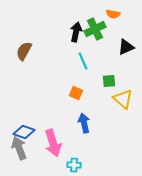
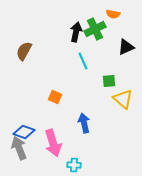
orange square: moved 21 px left, 4 px down
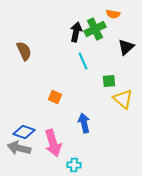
black triangle: rotated 18 degrees counterclockwise
brown semicircle: rotated 126 degrees clockwise
gray arrow: rotated 55 degrees counterclockwise
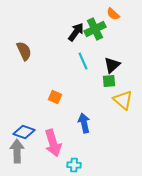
orange semicircle: rotated 32 degrees clockwise
black arrow: rotated 24 degrees clockwise
black triangle: moved 14 px left, 18 px down
yellow triangle: moved 1 px down
gray arrow: moved 2 px left, 3 px down; rotated 75 degrees clockwise
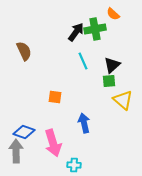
green cross: rotated 15 degrees clockwise
orange square: rotated 16 degrees counterclockwise
gray arrow: moved 1 px left
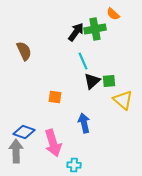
black triangle: moved 20 px left, 16 px down
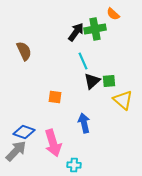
gray arrow: rotated 45 degrees clockwise
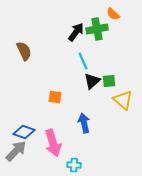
green cross: moved 2 px right
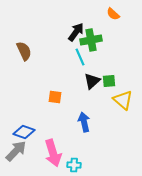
green cross: moved 6 px left, 11 px down
cyan line: moved 3 px left, 4 px up
blue arrow: moved 1 px up
pink arrow: moved 10 px down
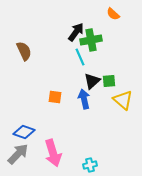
blue arrow: moved 23 px up
gray arrow: moved 2 px right, 3 px down
cyan cross: moved 16 px right; rotated 16 degrees counterclockwise
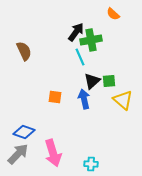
cyan cross: moved 1 px right, 1 px up; rotated 16 degrees clockwise
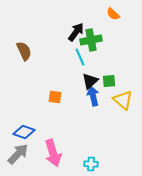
black triangle: moved 2 px left
blue arrow: moved 9 px right, 3 px up
